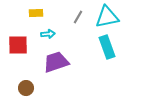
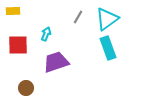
yellow rectangle: moved 23 px left, 2 px up
cyan triangle: moved 2 px down; rotated 25 degrees counterclockwise
cyan arrow: moved 2 px left; rotated 64 degrees counterclockwise
cyan rectangle: moved 1 px right, 1 px down
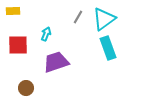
cyan triangle: moved 3 px left
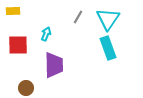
cyan triangle: moved 4 px right; rotated 20 degrees counterclockwise
purple trapezoid: moved 2 px left, 3 px down; rotated 108 degrees clockwise
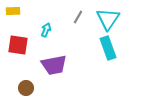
cyan arrow: moved 4 px up
red square: rotated 10 degrees clockwise
purple trapezoid: rotated 80 degrees clockwise
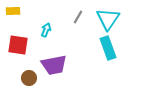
brown circle: moved 3 px right, 10 px up
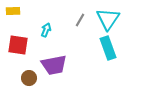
gray line: moved 2 px right, 3 px down
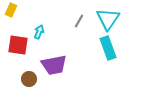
yellow rectangle: moved 2 px left, 1 px up; rotated 64 degrees counterclockwise
gray line: moved 1 px left, 1 px down
cyan arrow: moved 7 px left, 2 px down
brown circle: moved 1 px down
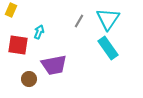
cyan rectangle: rotated 15 degrees counterclockwise
